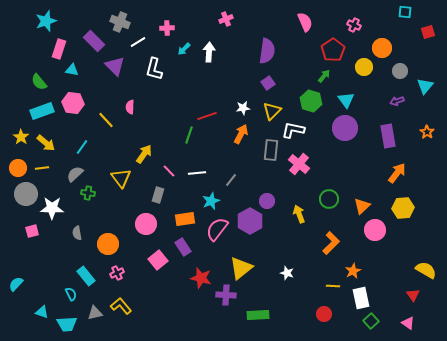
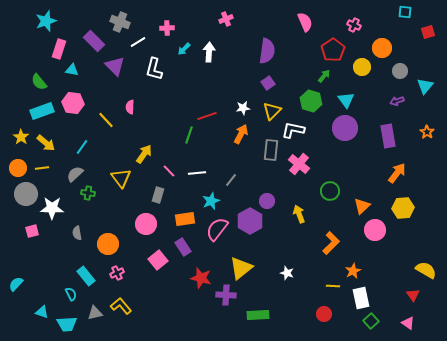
yellow circle at (364, 67): moved 2 px left
green circle at (329, 199): moved 1 px right, 8 px up
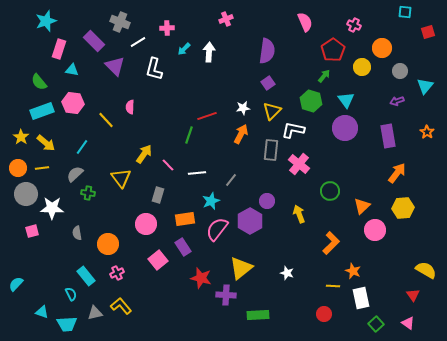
pink line at (169, 171): moved 1 px left, 6 px up
orange star at (353, 271): rotated 21 degrees counterclockwise
green square at (371, 321): moved 5 px right, 3 px down
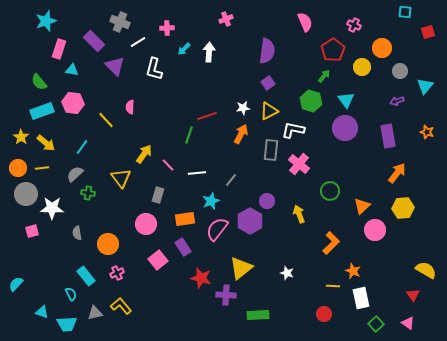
yellow triangle at (272, 111): moved 3 px left; rotated 18 degrees clockwise
orange star at (427, 132): rotated 16 degrees counterclockwise
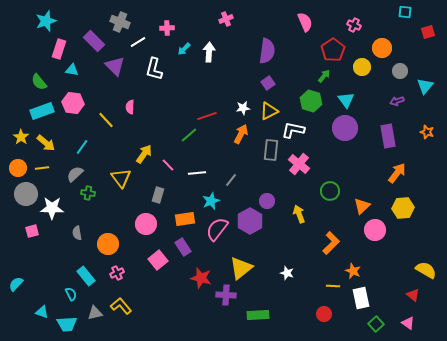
green line at (189, 135): rotated 30 degrees clockwise
red triangle at (413, 295): rotated 16 degrees counterclockwise
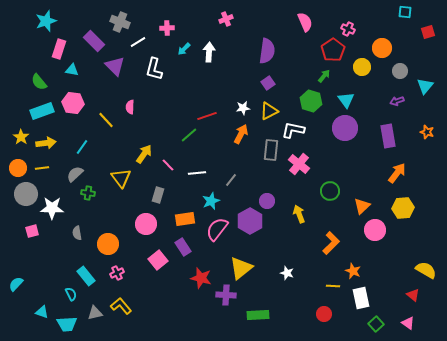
pink cross at (354, 25): moved 6 px left, 4 px down
yellow arrow at (46, 143): rotated 48 degrees counterclockwise
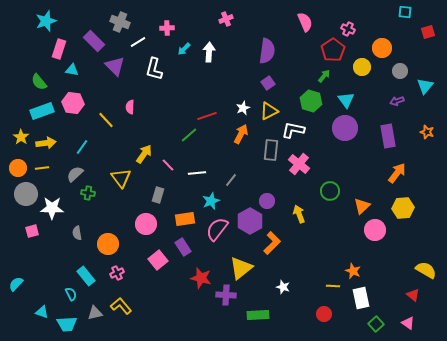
white star at (243, 108): rotated 16 degrees counterclockwise
orange L-shape at (331, 243): moved 59 px left
white star at (287, 273): moved 4 px left, 14 px down
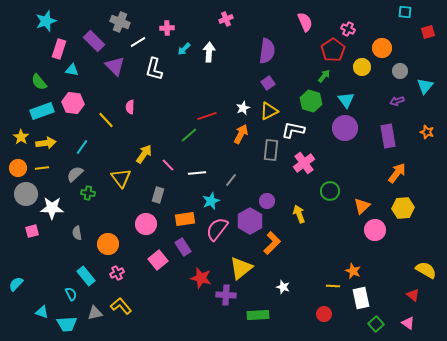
pink cross at (299, 164): moved 5 px right, 1 px up; rotated 15 degrees clockwise
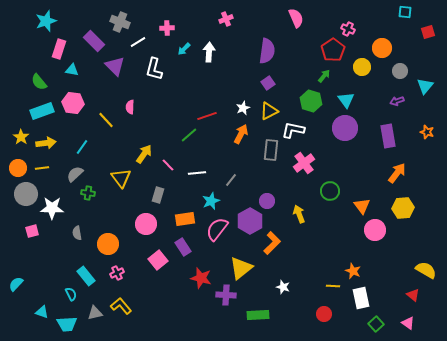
pink semicircle at (305, 22): moved 9 px left, 4 px up
orange triangle at (362, 206): rotated 24 degrees counterclockwise
